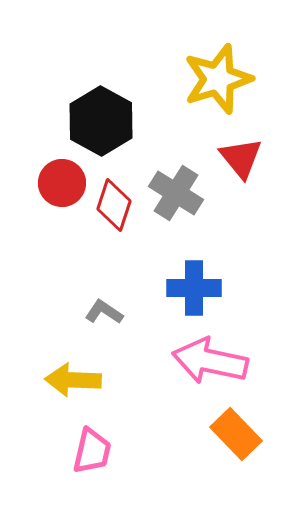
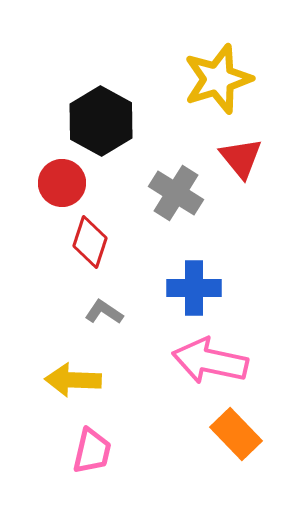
red diamond: moved 24 px left, 37 px down
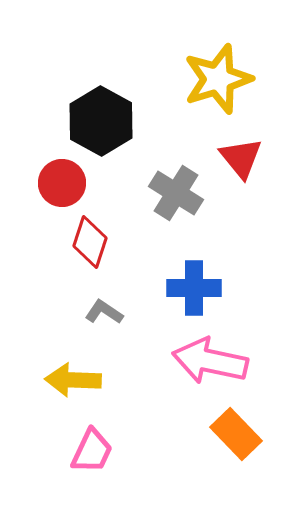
pink trapezoid: rotated 12 degrees clockwise
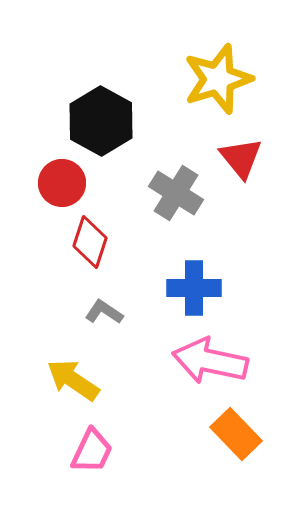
yellow arrow: rotated 32 degrees clockwise
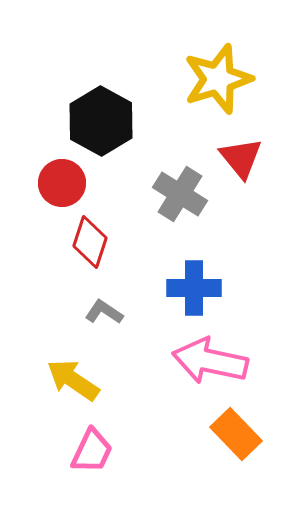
gray cross: moved 4 px right, 1 px down
